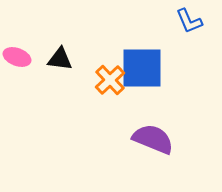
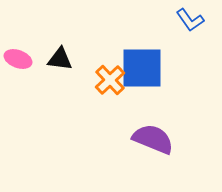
blue L-shape: moved 1 px right, 1 px up; rotated 12 degrees counterclockwise
pink ellipse: moved 1 px right, 2 px down
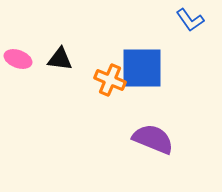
orange cross: rotated 24 degrees counterclockwise
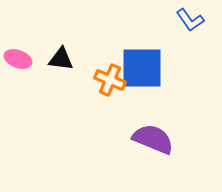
black triangle: moved 1 px right
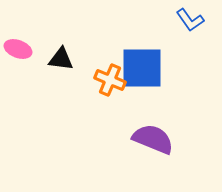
pink ellipse: moved 10 px up
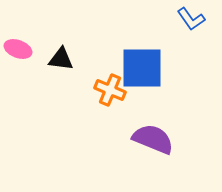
blue L-shape: moved 1 px right, 1 px up
orange cross: moved 10 px down
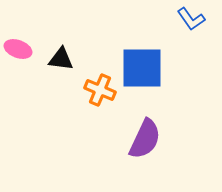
orange cross: moved 10 px left
purple semicircle: moved 8 px left; rotated 93 degrees clockwise
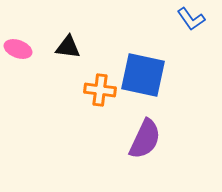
black triangle: moved 7 px right, 12 px up
blue square: moved 1 px right, 7 px down; rotated 12 degrees clockwise
orange cross: rotated 16 degrees counterclockwise
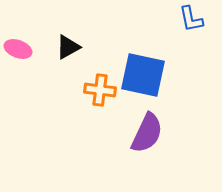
blue L-shape: rotated 24 degrees clockwise
black triangle: rotated 36 degrees counterclockwise
purple semicircle: moved 2 px right, 6 px up
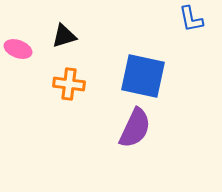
black triangle: moved 4 px left, 11 px up; rotated 12 degrees clockwise
blue square: moved 1 px down
orange cross: moved 31 px left, 6 px up
purple semicircle: moved 12 px left, 5 px up
